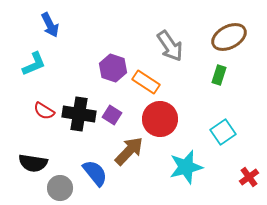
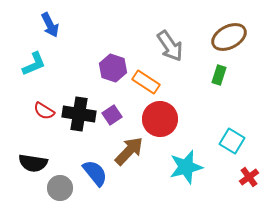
purple square: rotated 24 degrees clockwise
cyan square: moved 9 px right, 9 px down; rotated 25 degrees counterclockwise
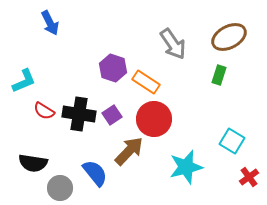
blue arrow: moved 2 px up
gray arrow: moved 3 px right, 2 px up
cyan L-shape: moved 10 px left, 17 px down
red circle: moved 6 px left
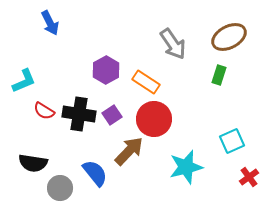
purple hexagon: moved 7 px left, 2 px down; rotated 12 degrees clockwise
cyan square: rotated 35 degrees clockwise
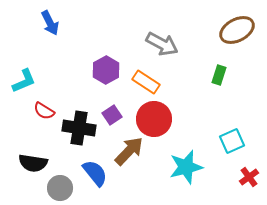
brown ellipse: moved 8 px right, 7 px up
gray arrow: moved 11 px left; rotated 28 degrees counterclockwise
black cross: moved 14 px down
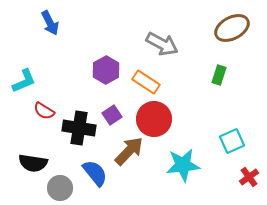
brown ellipse: moved 5 px left, 2 px up
cyan star: moved 3 px left, 2 px up; rotated 8 degrees clockwise
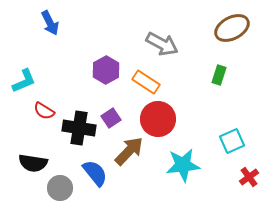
purple square: moved 1 px left, 3 px down
red circle: moved 4 px right
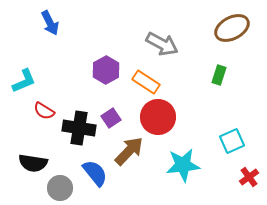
red circle: moved 2 px up
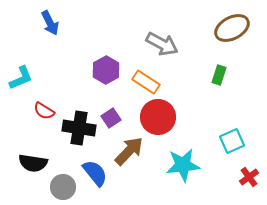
cyan L-shape: moved 3 px left, 3 px up
gray circle: moved 3 px right, 1 px up
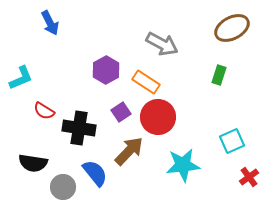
purple square: moved 10 px right, 6 px up
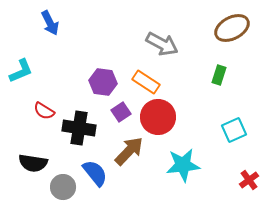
purple hexagon: moved 3 px left, 12 px down; rotated 24 degrees counterclockwise
cyan L-shape: moved 7 px up
cyan square: moved 2 px right, 11 px up
red cross: moved 3 px down
